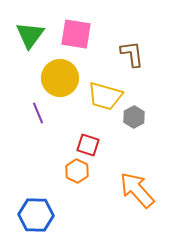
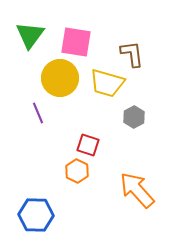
pink square: moved 8 px down
yellow trapezoid: moved 2 px right, 13 px up
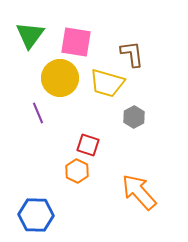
orange arrow: moved 2 px right, 2 px down
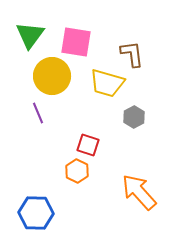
yellow circle: moved 8 px left, 2 px up
blue hexagon: moved 2 px up
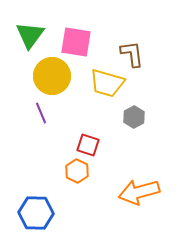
purple line: moved 3 px right
orange arrow: rotated 63 degrees counterclockwise
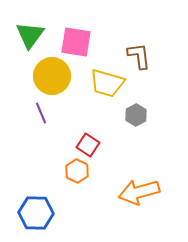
brown L-shape: moved 7 px right, 2 px down
gray hexagon: moved 2 px right, 2 px up
red square: rotated 15 degrees clockwise
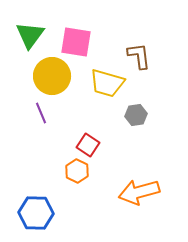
gray hexagon: rotated 20 degrees clockwise
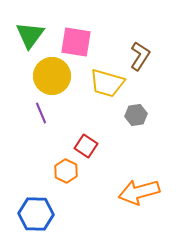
brown L-shape: moved 1 px right; rotated 40 degrees clockwise
red square: moved 2 px left, 1 px down
orange hexagon: moved 11 px left
blue hexagon: moved 1 px down
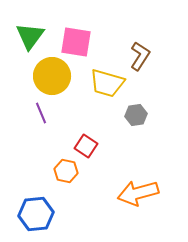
green triangle: moved 1 px down
orange hexagon: rotated 15 degrees counterclockwise
orange arrow: moved 1 px left, 1 px down
blue hexagon: rotated 8 degrees counterclockwise
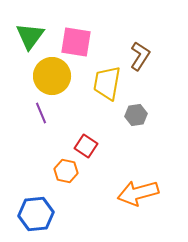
yellow trapezoid: rotated 84 degrees clockwise
